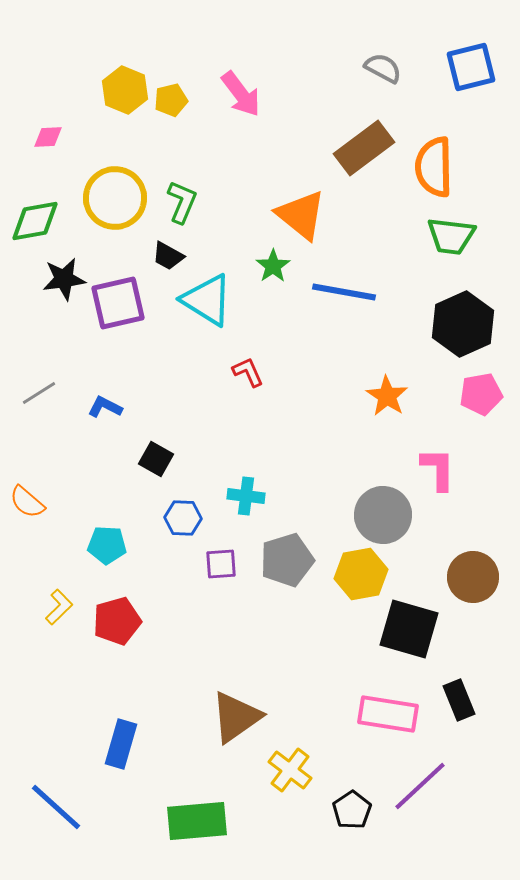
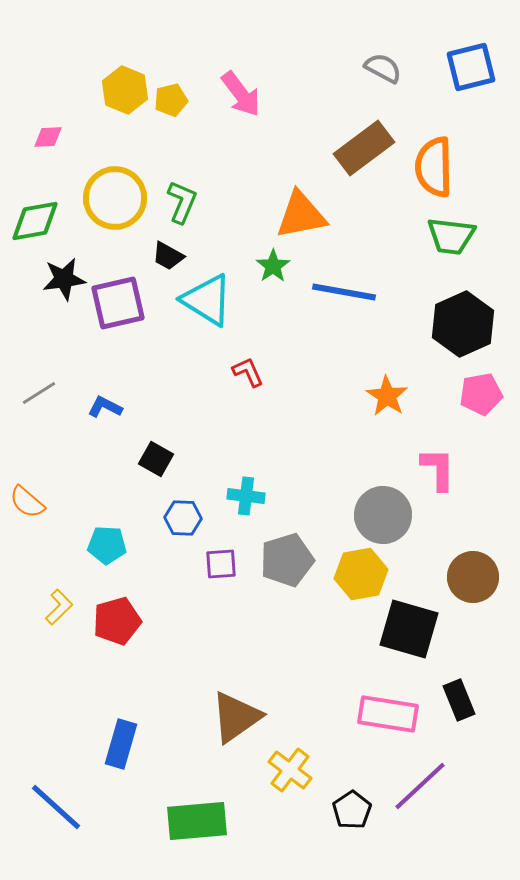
orange triangle at (301, 215): rotated 50 degrees counterclockwise
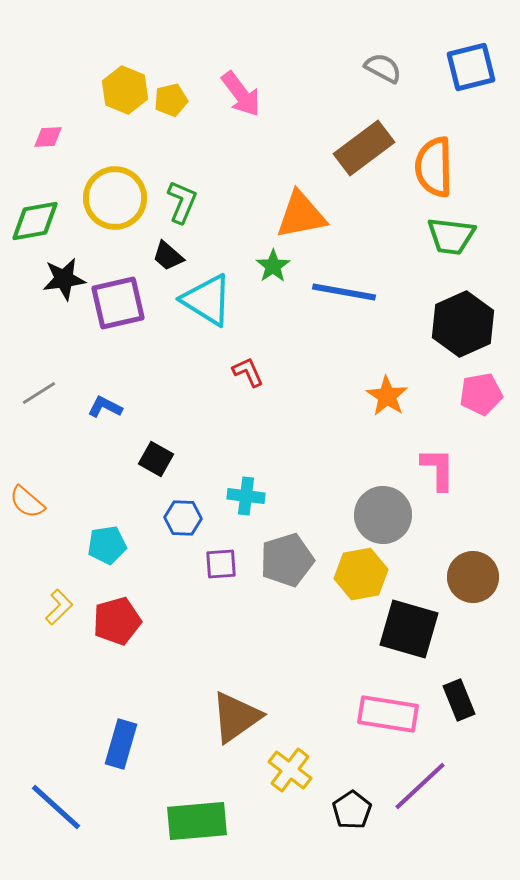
black trapezoid at (168, 256): rotated 12 degrees clockwise
cyan pentagon at (107, 545): rotated 12 degrees counterclockwise
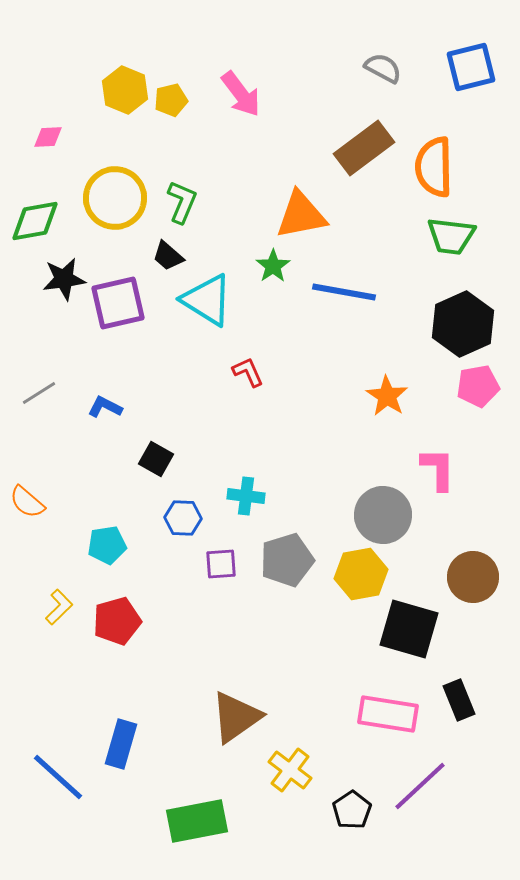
pink pentagon at (481, 394): moved 3 px left, 8 px up
blue line at (56, 807): moved 2 px right, 30 px up
green rectangle at (197, 821): rotated 6 degrees counterclockwise
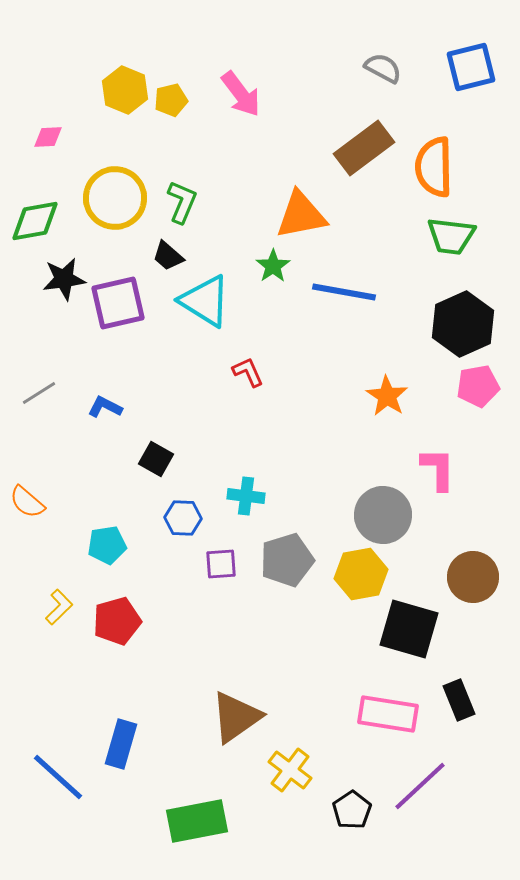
cyan triangle at (207, 300): moved 2 px left, 1 px down
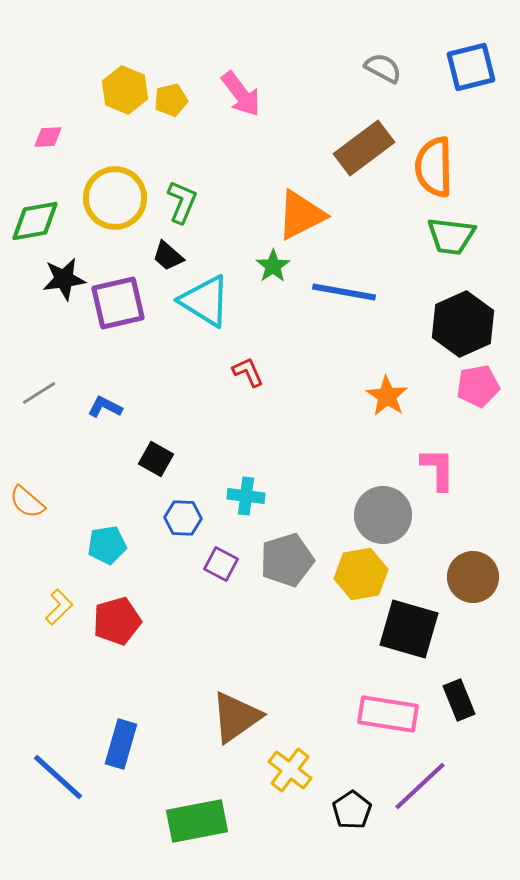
orange triangle at (301, 215): rotated 16 degrees counterclockwise
purple square at (221, 564): rotated 32 degrees clockwise
